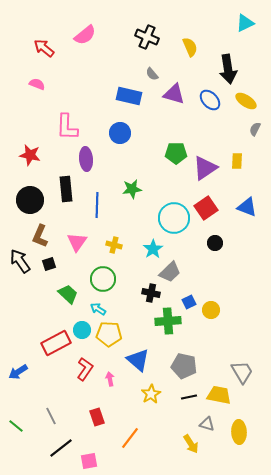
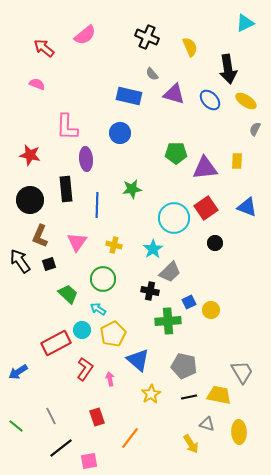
purple triangle at (205, 168): rotated 28 degrees clockwise
black cross at (151, 293): moved 1 px left, 2 px up
yellow pentagon at (109, 334): moved 4 px right; rotated 30 degrees counterclockwise
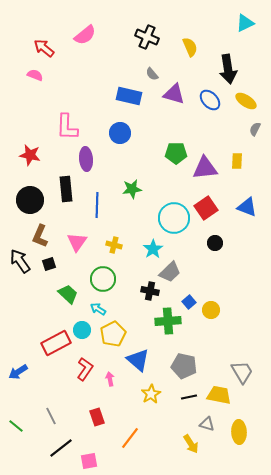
pink semicircle at (37, 84): moved 2 px left, 9 px up
blue square at (189, 302): rotated 16 degrees counterclockwise
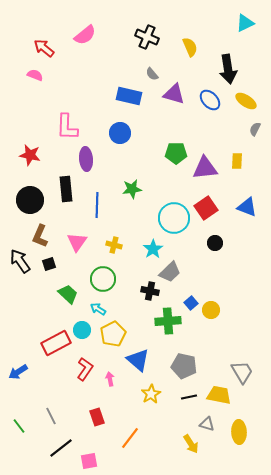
blue square at (189, 302): moved 2 px right, 1 px down
green line at (16, 426): moved 3 px right; rotated 14 degrees clockwise
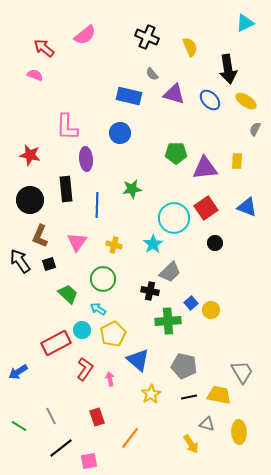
cyan star at (153, 249): moved 5 px up
green line at (19, 426): rotated 21 degrees counterclockwise
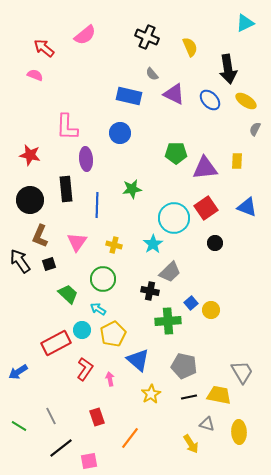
purple triangle at (174, 94): rotated 10 degrees clockwise
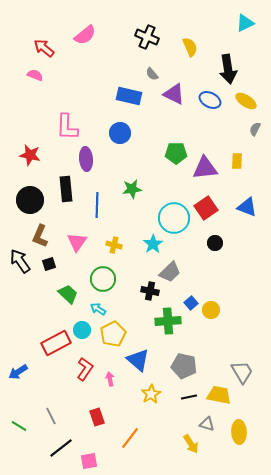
blue ellipse at (210, 100): rotated 20 degrees counterclockwise
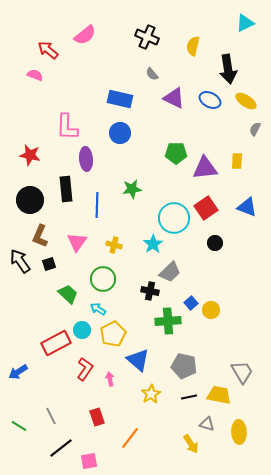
yellow semicircle at (190, 47): moved 3 px right, 1 px up; rotated 144 degrees counterclockwise
red arrow at (44, 48): moved 4 px right, 2 px down
purple triangle at (174, 94): moved 4 px down
blue rectangle at (129, 96): moved 9 px left, 3 px down
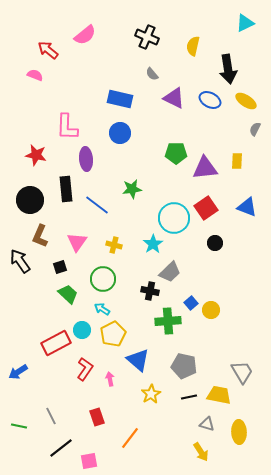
red star at (30, 155): moved 6 px right
blue line at (97, 205): rotated 55 degrees counterclockwise
black square at (49, 264): moved 11 px right, 3 px down
cyan arrow at (98, 309): moved 4 px right
green line at (19, 426): rotated 21 degrees counterclockwise
yellow arrow at (191, 444): moved 10 px right, 8 px down
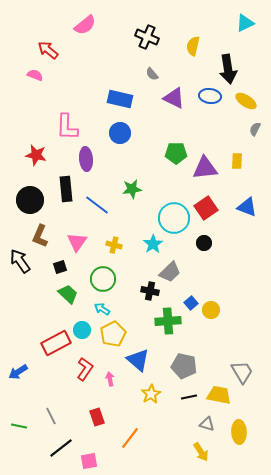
pink semicircle at (85, 35): moved 10 px up
blue ellipse at (210, 100): moved 4 px up; rotated 20 degrees counterclockwise
black circle at (215, 243): moved 11 px left
